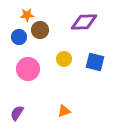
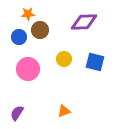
orange star: moved 1 px right, 1 px up
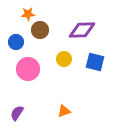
purple diamond: moved 2 px left, 8 px down
blue circle: moved 3 px left, 5 px down
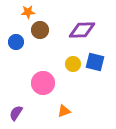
orange star: moved 2 px up
yellow circle: moved 9 px right, 5 px down
pink circle: moved 15 px right, 14 px down
purple semicircle: moved 1 px left
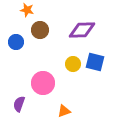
orange star: moved 1 px left, 2 px up; rotated 16 degrees clockwise
purple semicircle: moved 3 px right, 9 px up; rotated 14 degrees counterclockwise
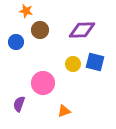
orange star: moved 1 px left, 1 px down
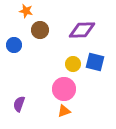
blue circle: moved 2 px left, 3 px down
pink circle: moved 21 px right, 6 px down
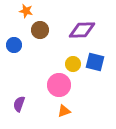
pink circle: moved 5 px left, 4 px up
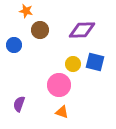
orange triangle: moved 2 px left, 1 px down; rotated 40 degrees clockwise
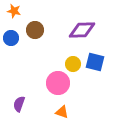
orange star: moved 12 px left
brown circle: moved 5 px left
blue circle: moved 3 px left, 7 px up
pink circle: moved 1 px left, 2 px up
